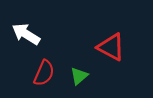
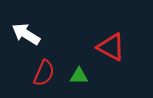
green triangle: rotated 42 degrees clockwise
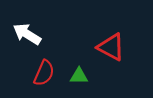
white arrow: moved 1 px right
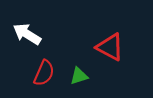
red triangle: moved 1 px left
green triangle: rotated 18 degrees counterclockwise
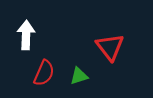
white arrow: moved 1 px left, 1 px down; rotated 60 degrees clockwise
red triangle: rotated 24 degrees clockwise
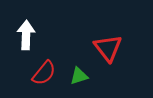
red triangle: moved 2 px left, 1 px down
red semicircle: rotated 16 degrees clockwise
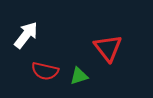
white arrow: rotated 36 degrees clockwise
red semicircle: moved 1 px right, 2 px up; rotated 64 degrees clockwise
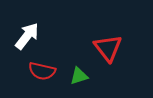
white arrow: moved 1 px right, 1 px down
red semicircle: moved 3 px left
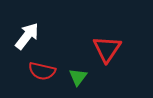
red triangle: moved 1 px left, 1 px down; rotated 12 degrees clockwise
green triangle: moved 1 px left, 1 px down; rotated 36 degrees counterclockwise
